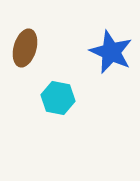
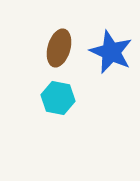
brown ellipse: moved 34 px right
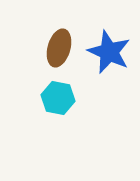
blue star: moved 2 px left
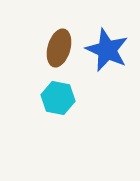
blue star: moved 2 px left, 2 px up
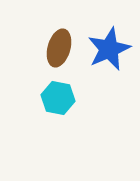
blue star: moved 2 px right, 1 px up; rotated 24 degrees clockwise
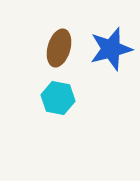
blue star: moved 2 px right; rotated 9 degrees clockwise
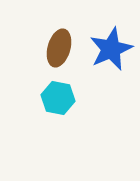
blue star: rotated 9 degrees counterclockwise
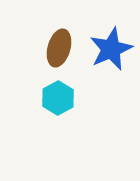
cyan hexagon: rotated 20 degrees clockwise
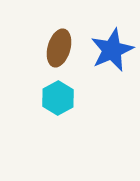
blue star: moved 1 px right, 1 px down
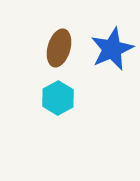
blue star: moved 1 px up
